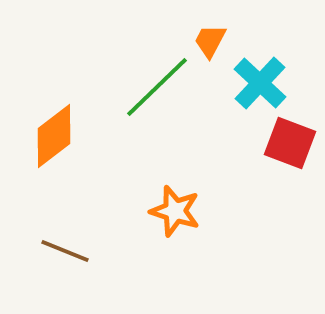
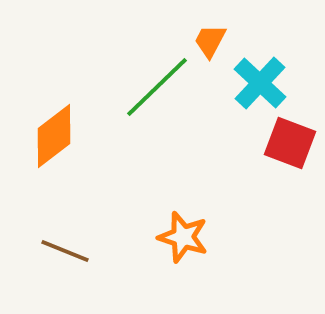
orange star: moved 8 px right, 26 px down
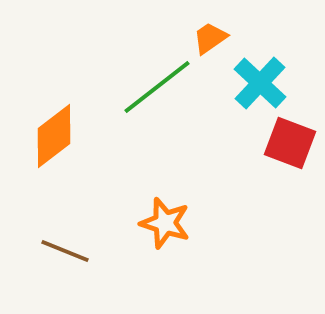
orange trapezoid: moved 3 px up; rotated 27 degrees clockwise
green line: rotated 6 degrees clockwise
orange star: moved 18 px left, 14 px up
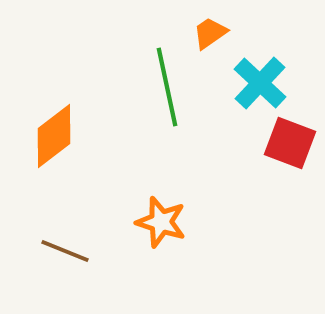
orange trapezoid: moved 5 px up
green line: moved 10 px right; rotated 64 degrees counterclockwise
orange star: moved 4 px left, 1 px up
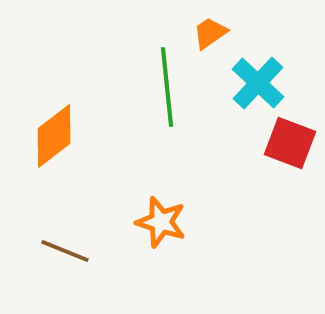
cyan cross: moved 2 px left
green line: rotated 6 degrees clockwise
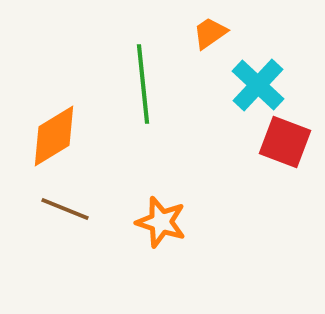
cyan cross: moved 2 px down
green line: moved 24 px left, 3 px up
orange diamond: rotated 6 degrees clockwise
red square: moved 5 px left, 1 px up
brown line: moved 42 px up
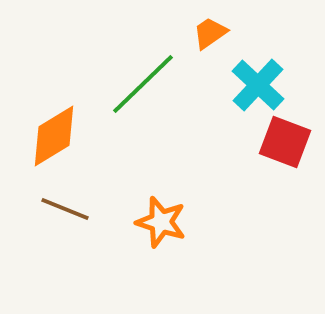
green line: rotated 52 degrees clockwise
